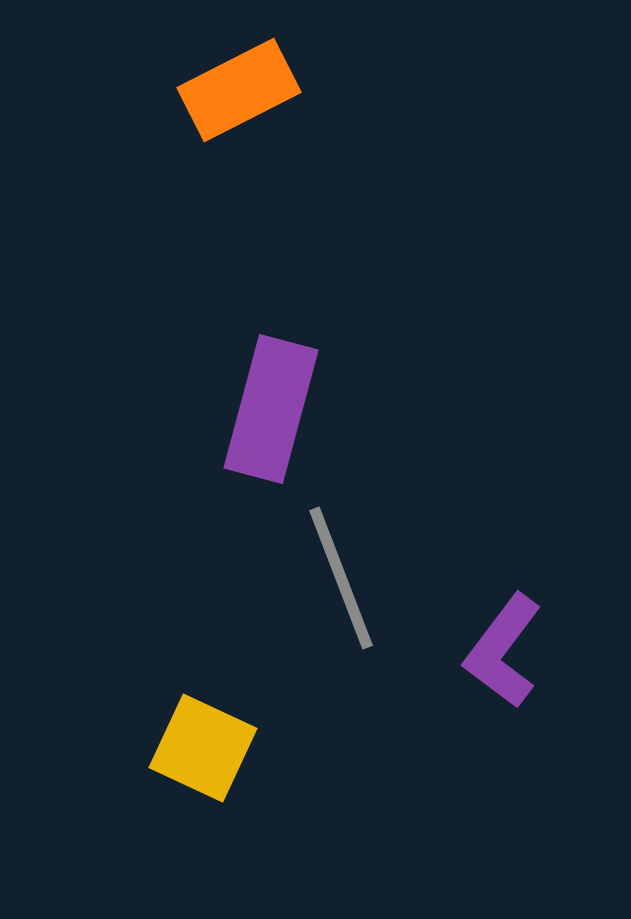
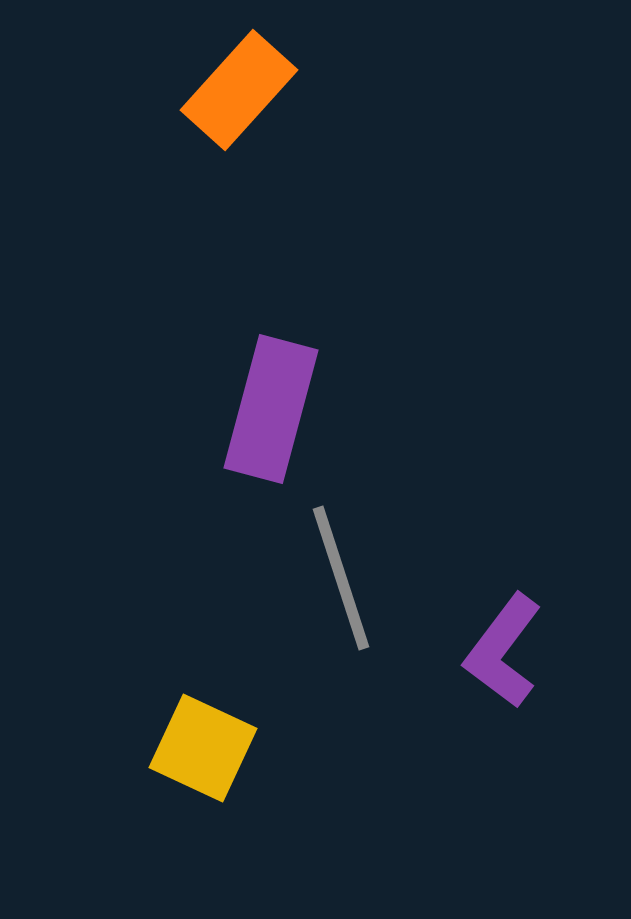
orange rectangle: rotated 21 degrees counterclockwise
gray line: rotated 3 degrees clockwise
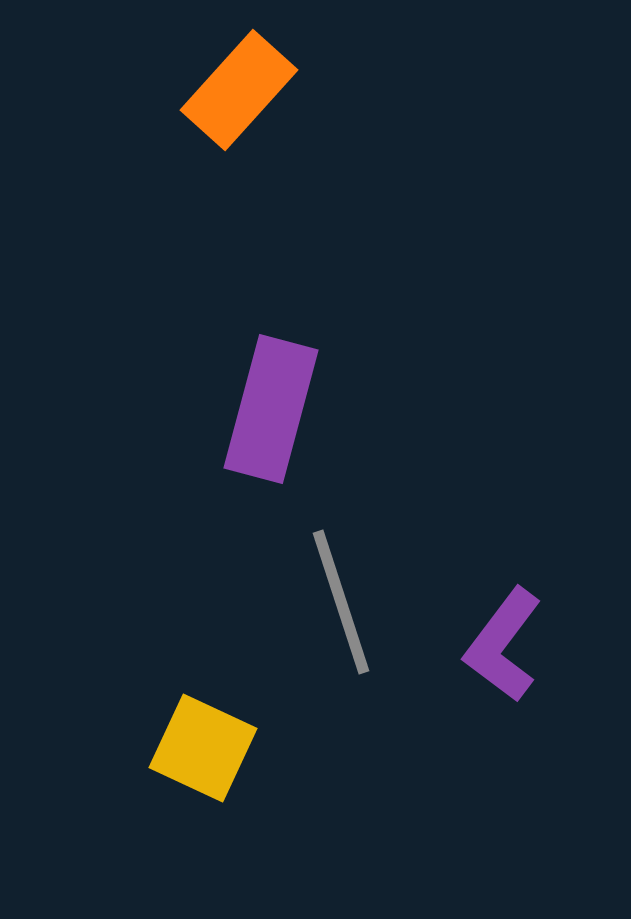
gray line: moved 24 px down
purple L-shape: moved 6 px up
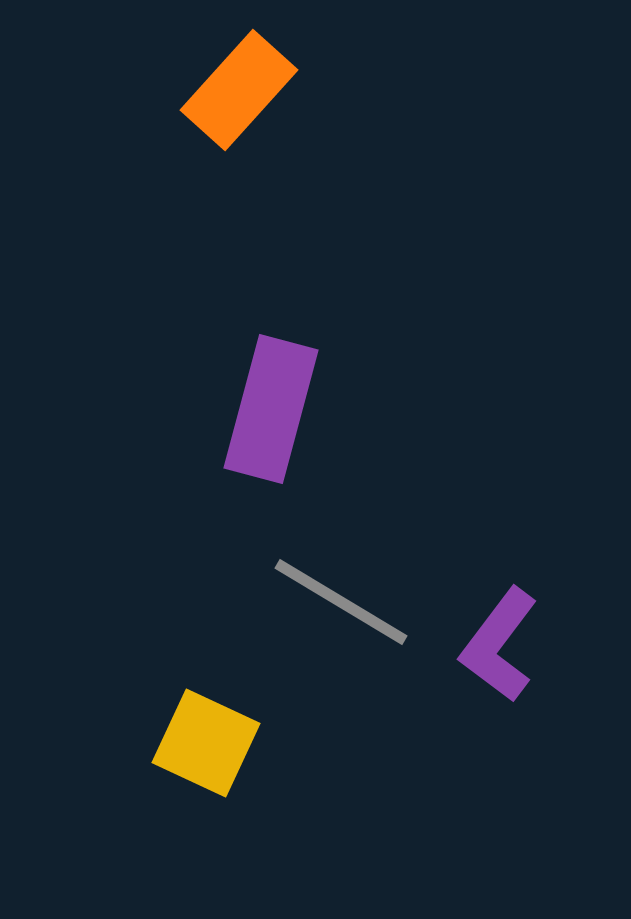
gray line: rotated 41 degrees counterclockwise
purple L-shape: moved 4 px left
yellow square: moved 3 px right, 5 px up
